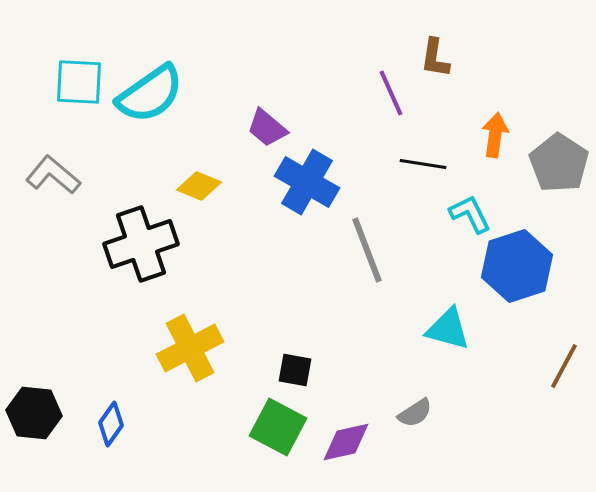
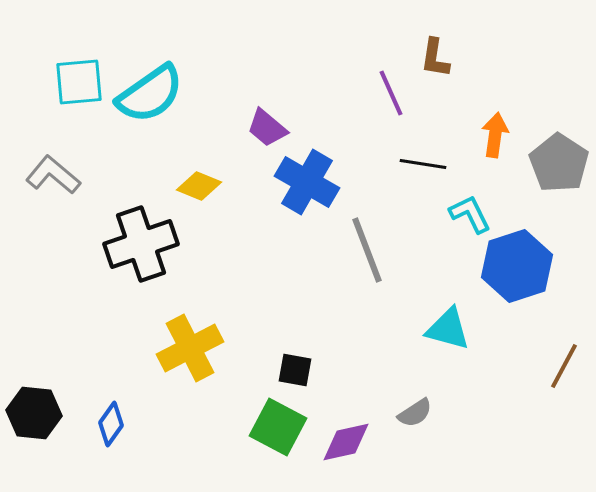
cyan square: rotated 8 degrees counterclockwise
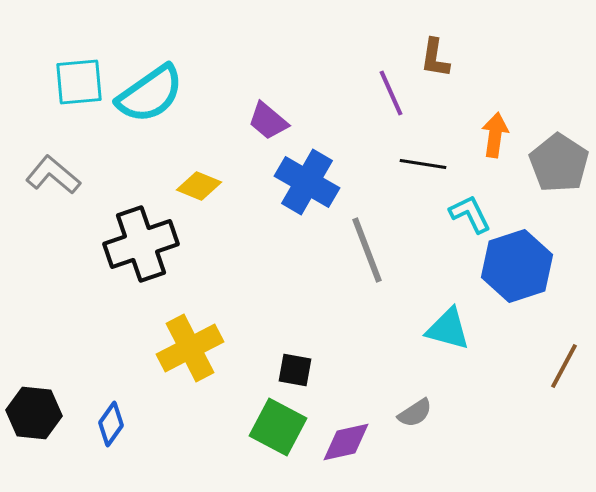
purple trapezoid: moved 1 px right, 7 px up
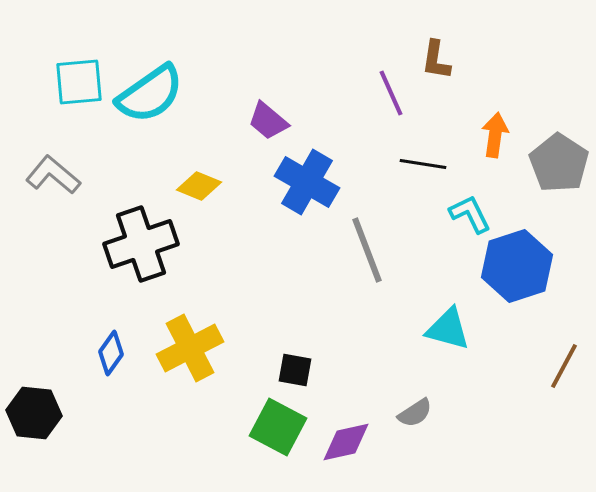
brown L-shape: moved 1 px right, 2 px down
blue diamond: moved 71 px up
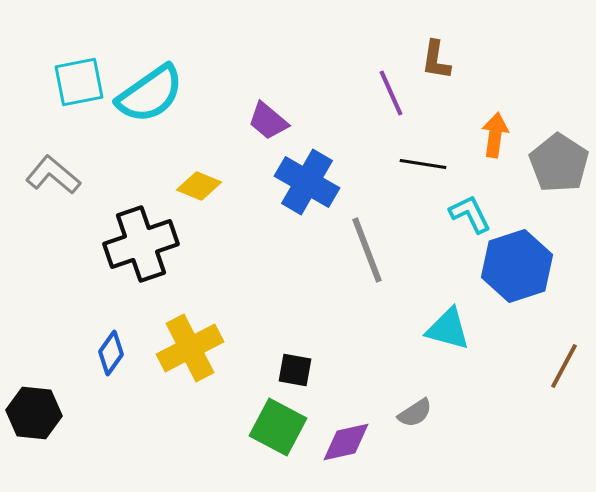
cyan square: rotated 6 degrees counterclockwise
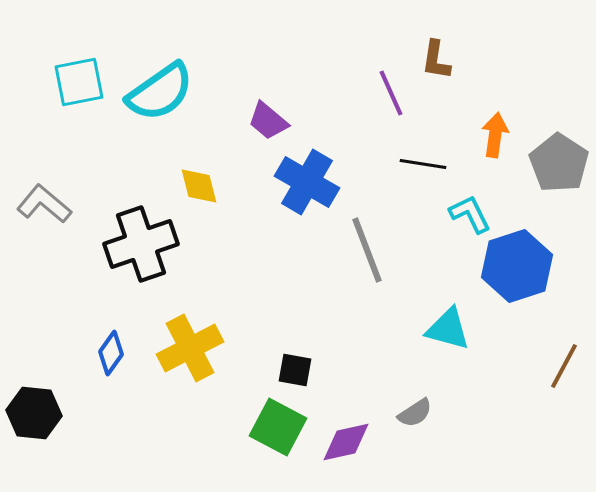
cyan semicircle: moved 10 px right, 2 px up
gray L-shape: moved 9 px left, 29 px down
yellow diamond: rotated 54 degrees clockwise
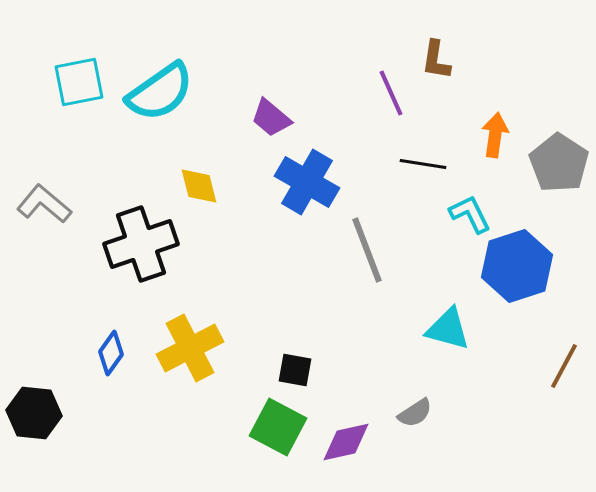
purple trapezoid: moved 3 px right, 3 px up
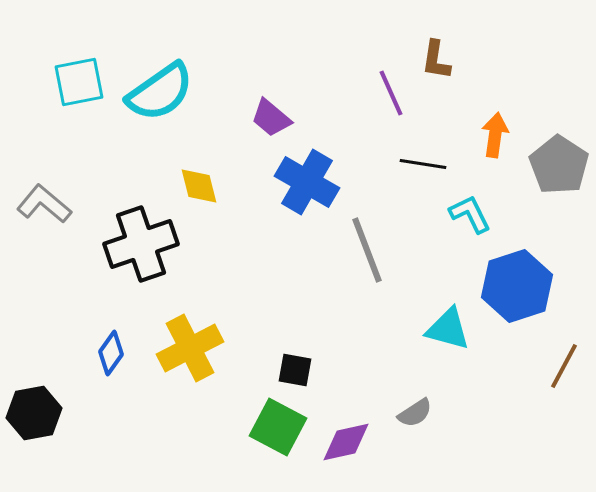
gray pentagon: moved 2 px down
blue hexagon: moved 20 px down
black hexagon: rotated 16 degrees counterclockwise
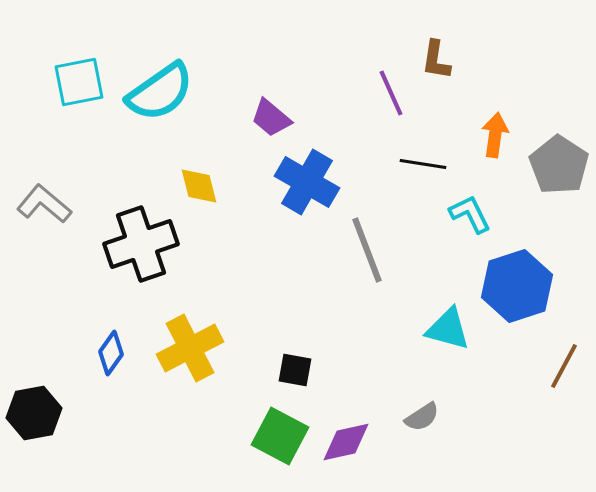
gray semicircle: moved 7 px right, 4 px down
green square: moved 2 px right, 9 px down
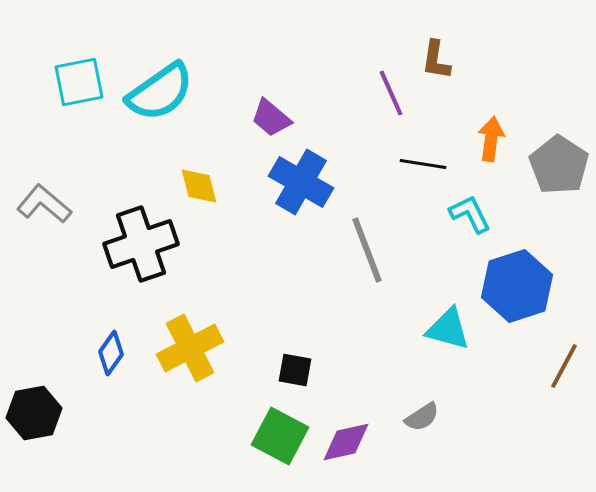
orange arrow: moved 4 px left, 4 px down
blue cross: moved 6 px left
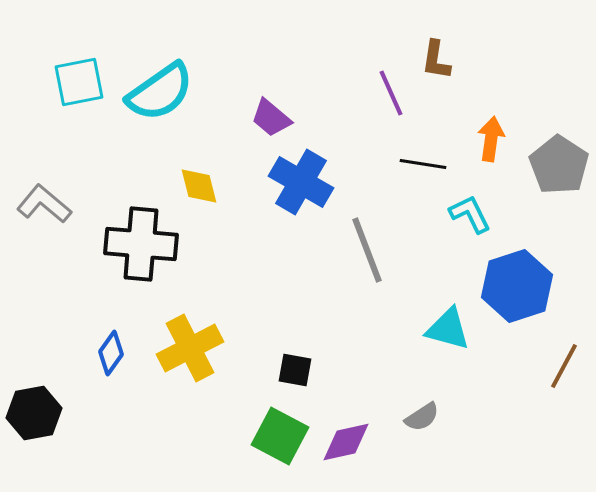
black cross: rotated 24 degrees clockwise
